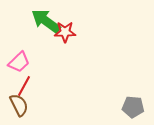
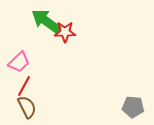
brown semicircle: moved 8 px right, 2 px down
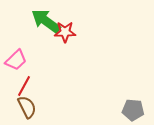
pink trapezoid: moved 3 px left, 2 px up
gray pentagon: moved 3 px down
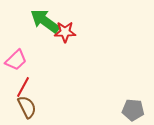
green arrow: moved 1 px left
red line: moved 1 px left, 1 px down
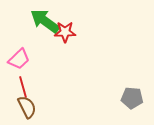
pink trapezoid: moved 3 px right, 1 px up
red line: rotated 45 degrees counterclockwise
gray pentagon: moved 1 px left, 12 px up
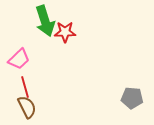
green arrow: rotated 144 degrees counterclockwise
red line: moved 2 px right
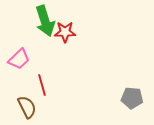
red line: moved 17 px right, 2 px up
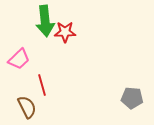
green arrow: rotated 12 degrees clockwise
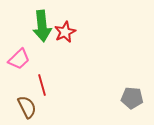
green arrow: moved 3 px left, 5 px down
red star: rotated 25 degrees counterclockwise
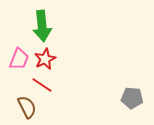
red star: moved 20 px left, 27 px down
pink trapezoid: rotated 25 degrees counterclockwise
red line: rotated 40 degrees counterclockwise
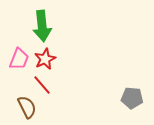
red line: rotated 15 degrees clockwise
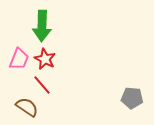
green arrow: rotated 8 degrees clockwise
red star: rotated 20 degrees counterclockwise
brown semicircle: rotated 30 degrees counterclockwise
